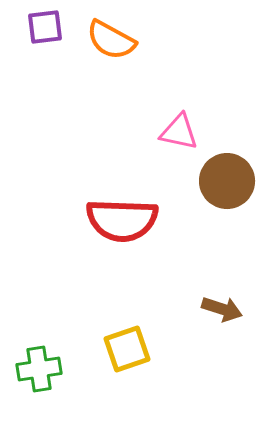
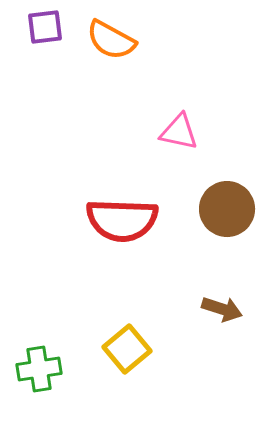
brown circle: moved 28 px down
yellow square: rotated 21 degrees counterclockwise
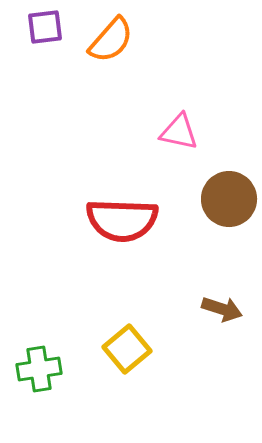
orange semicircle: rotated 78 degrees counterclockwise
brown circle: moved 2 px right, 10 px up
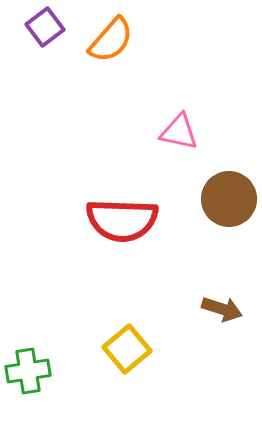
purple square: rotated 30 degrees counterclockwise
green cross: moved 11 px left, 2 px down
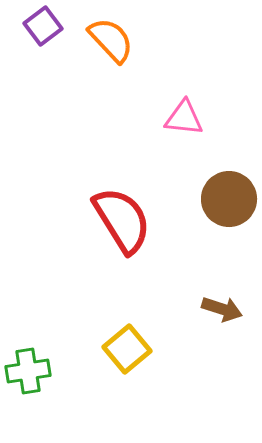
purple square: moved 2 px left, 1 px up
orange semicircle: rotated 84 degrees counterclockwise
pink triangle: moved 5 px right, 14 px up; rotated 6 degrees counterclockwise
red semicircle: rotated 124 degrees counterclockwise
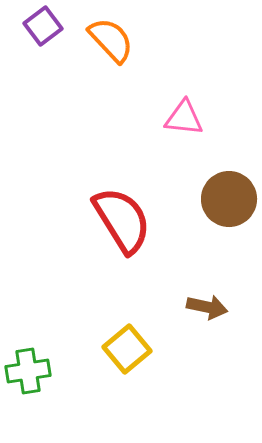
brown arrow: moved 15 px left, 2 px up; rotated 6 degrees counterclockwise
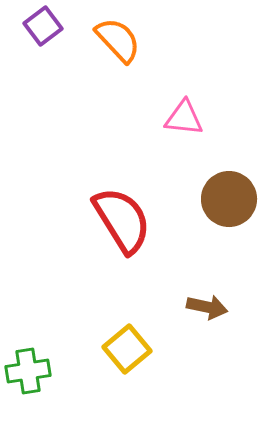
orange semicircle: moved 7 px right
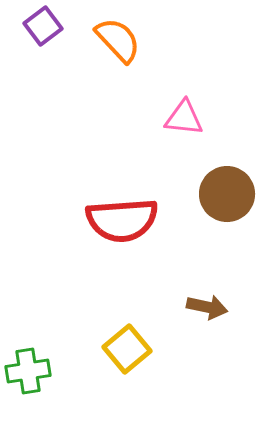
brown circle: moved 2 px left, 5 px up
red semicircle: rotated 118 degrees clockwise
